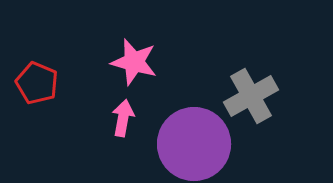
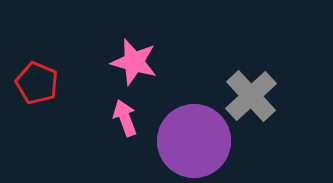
gray cross: rotated 14 degrees counterclockwise
pink arrow: moved 2 px right; rotated 30 degrees counterclockwise
purple circle: moved 3 px up
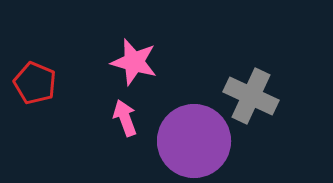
red pentagon: moved 2 px left
gray cross: rotated 22 degrees counterclockwise
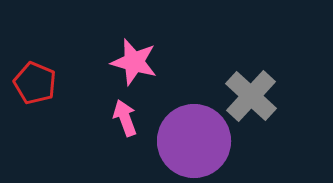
gray cross: rotated 18 degrees clockwise
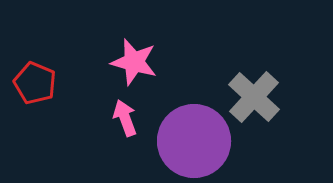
gray cross: moved 3 px right, 1 px down
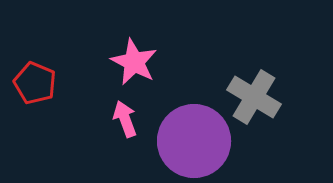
pink star: rotated 12 degrees clockwise
gray cross: rotated 12 degrees counterclockwise
pink arrow: moved 1 px down
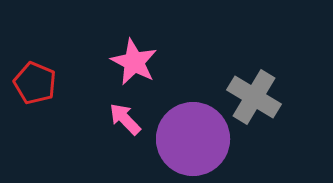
pink arrow: rotated 24 degrees counterclockwise
purple circle: moved 1 px left, 2 px up
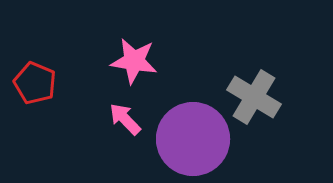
pink star: moved 1 px up; rotated 18 degrees counterclockwise
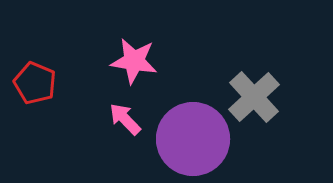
gray cross: rotated 16 degrees clockwise
